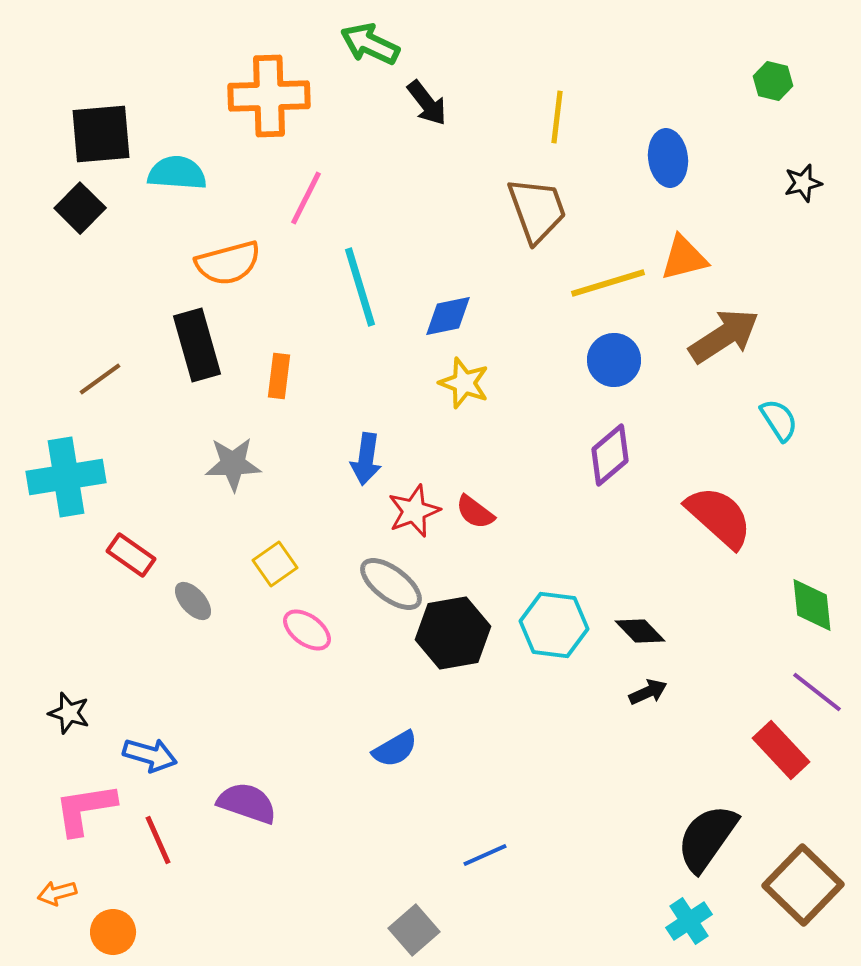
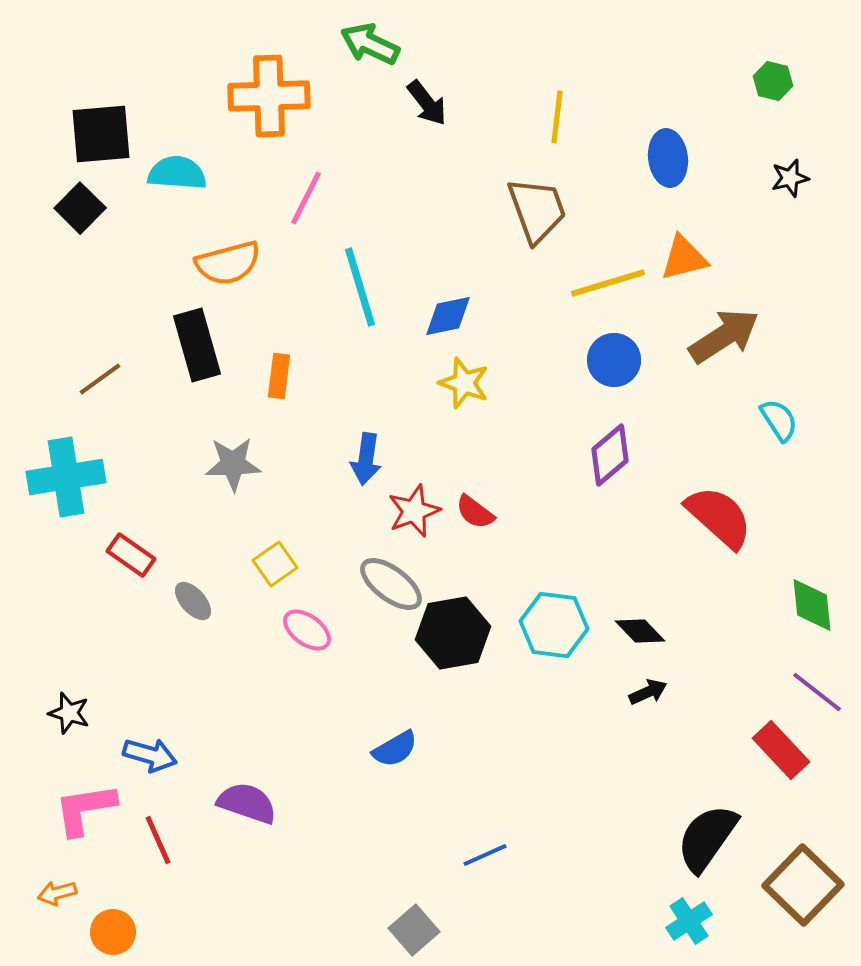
black star at (803, 183): moved 13 px left, 5 px up
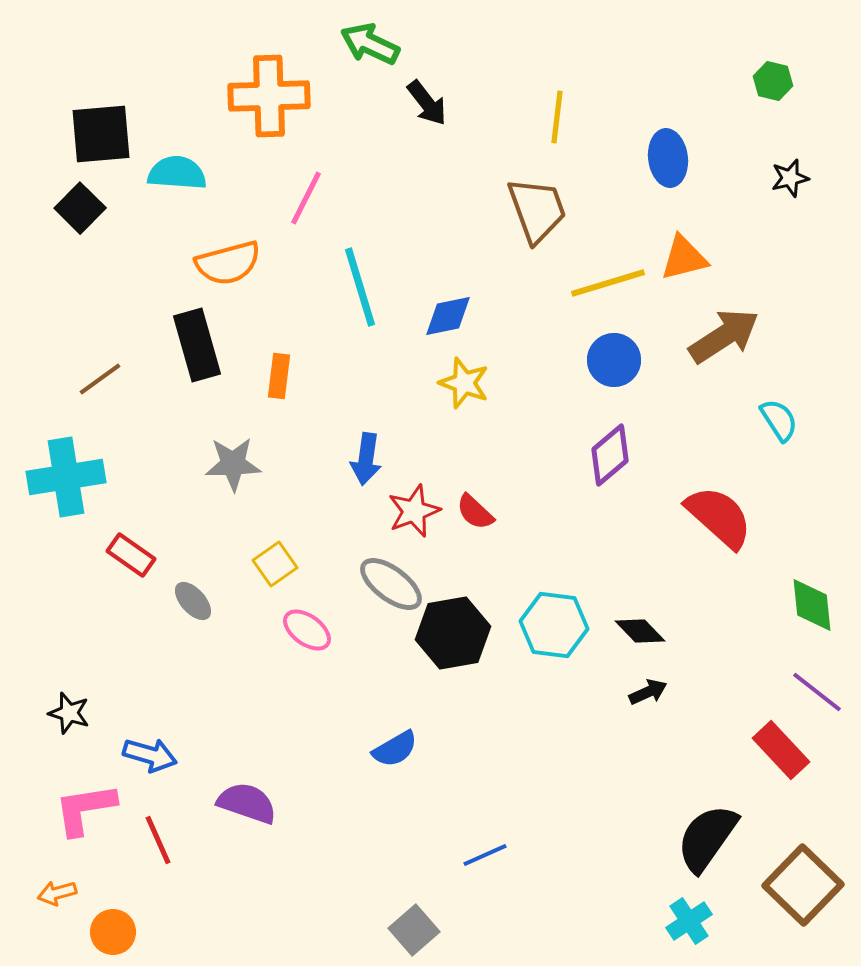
red semicircle at (475, 512): rotated 6 degrees clockwise
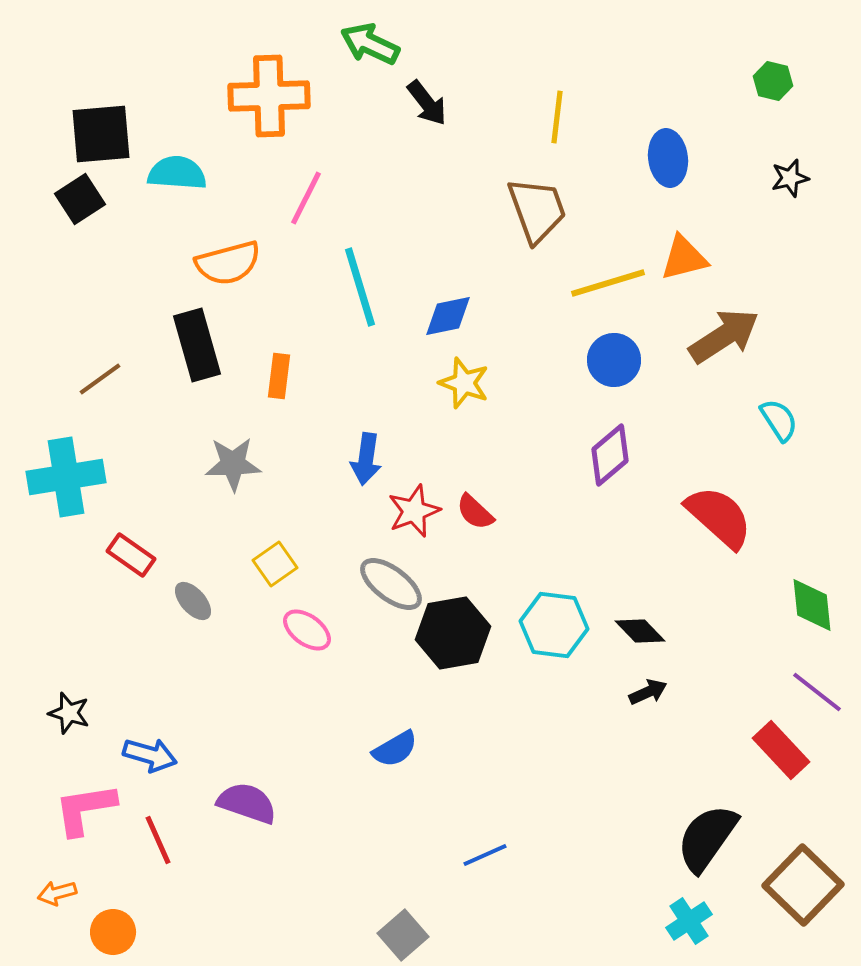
black square at (80, 208): moved 9 px up; rotated 12 degrees clockwise
gray square at (414, 930): moved 11 px left, 5 px down
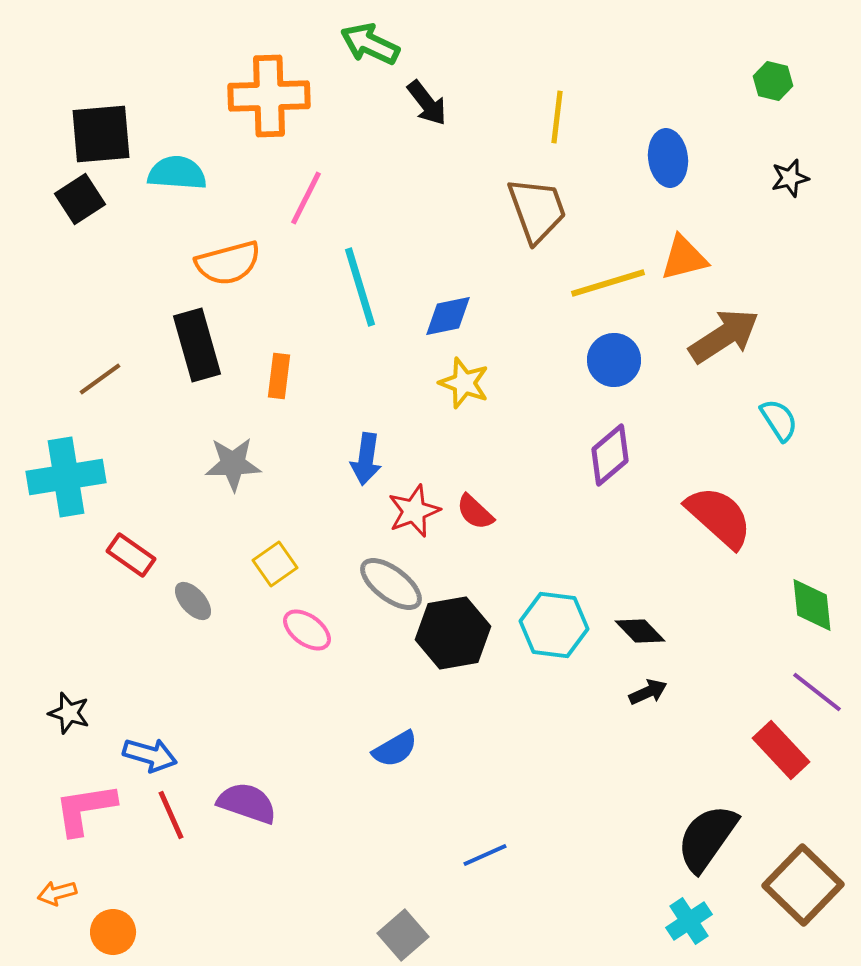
red line at (158, 840): moved 13 px right, 25 px up
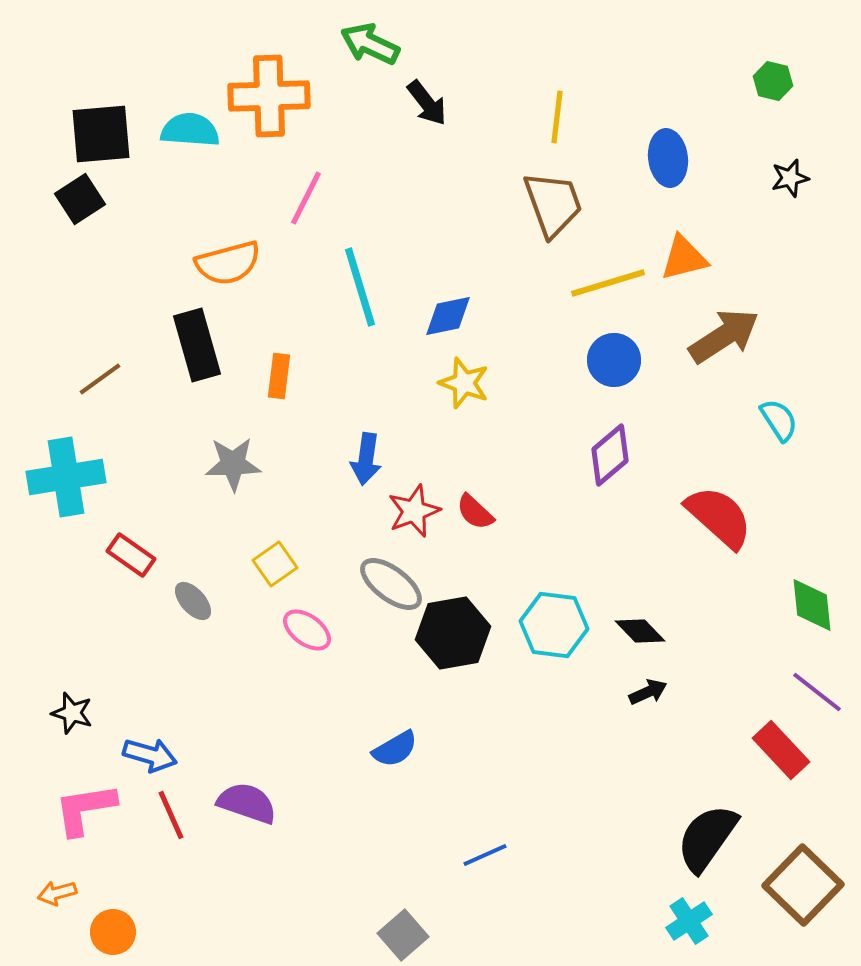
cyan semicircle at (177, 173): moved 13 px right, 43 px up
brown trapezoid at (537, 210): moved 16 px right, 6 px up
black star at (69, 713): moved 3 px right
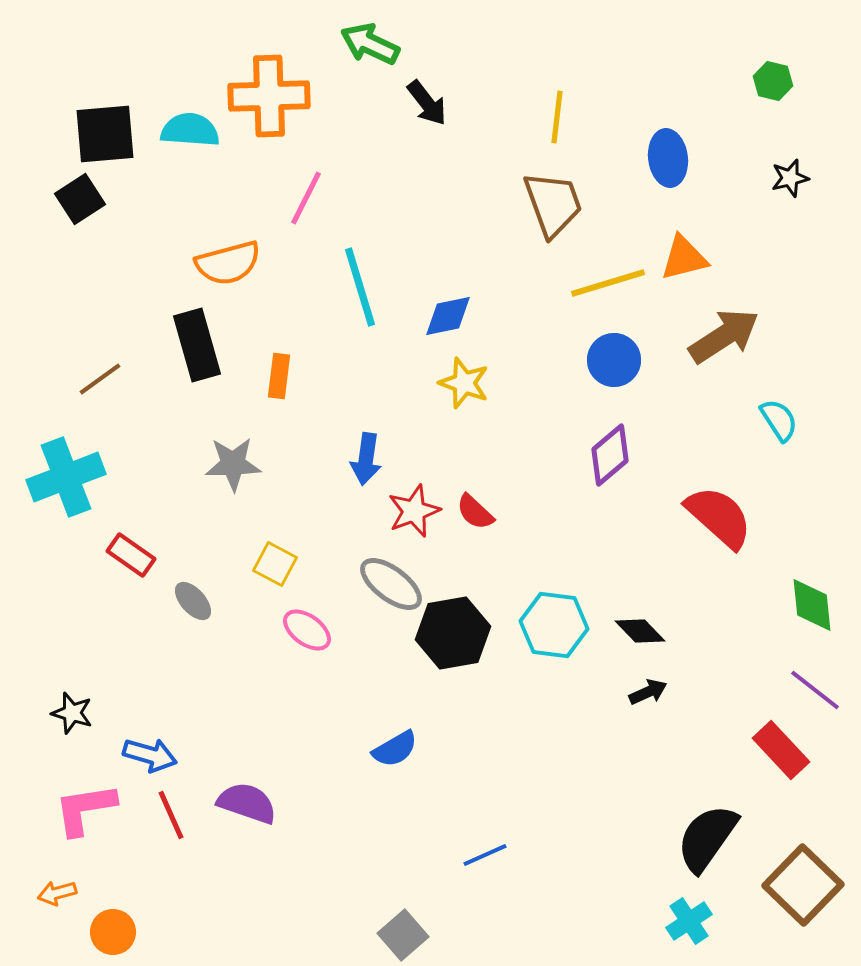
black square at (101, 134): moved 4 px right
cyan cross at (66, 477): rotated 12 degrees counterclockwise
yellow square at (275, 564): rotated 27 degrees counterclockwise
purple line at (817, 692): moved 2 px left, 2 px up
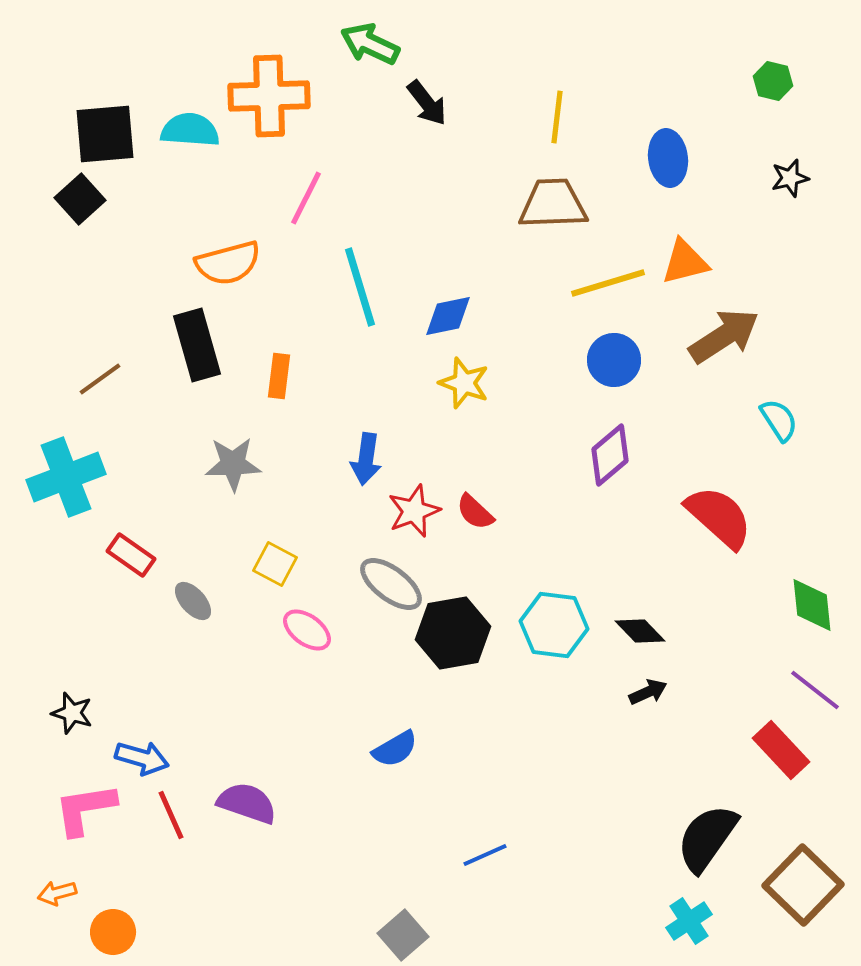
black square at (80, 199): rotated 9 degrees counterclockwise
brown trapezoid at (553, 204): rotated 72 degrees counterclockwise
orange triangle at (684, 258): moved 1 px right, 4 px down
blue arrow at (150, 755): moved 8 px left, 3 px down
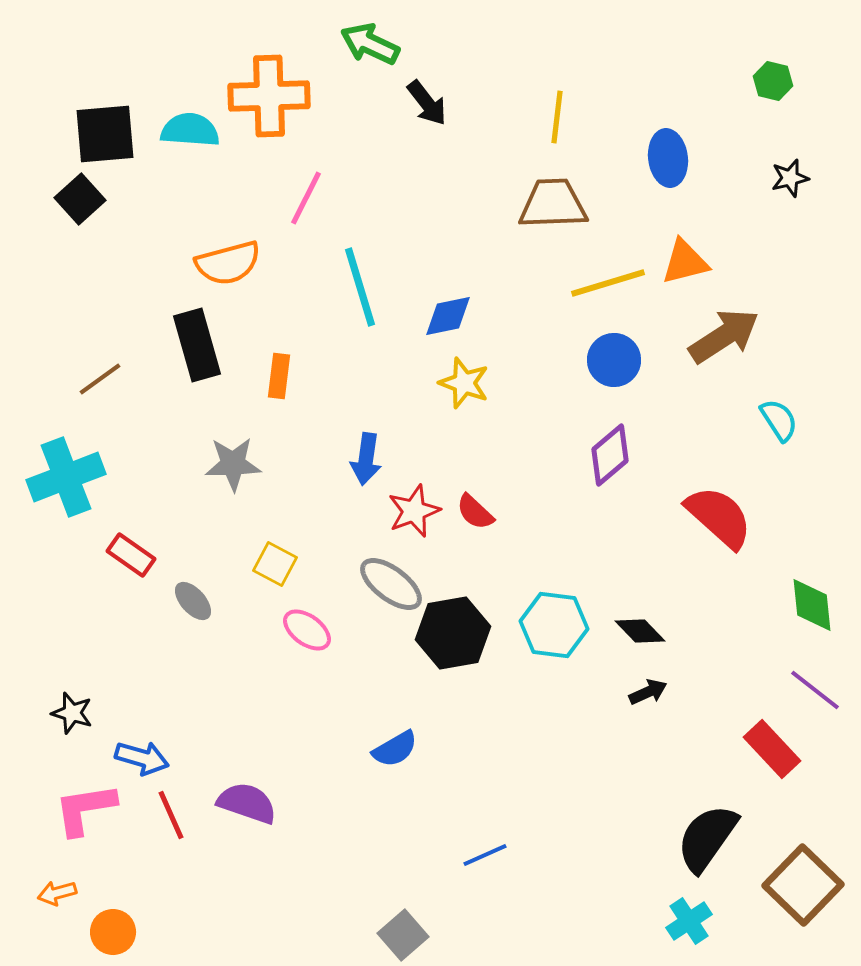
red rectangle at (781, 750): moved 9 px left, 1 px up
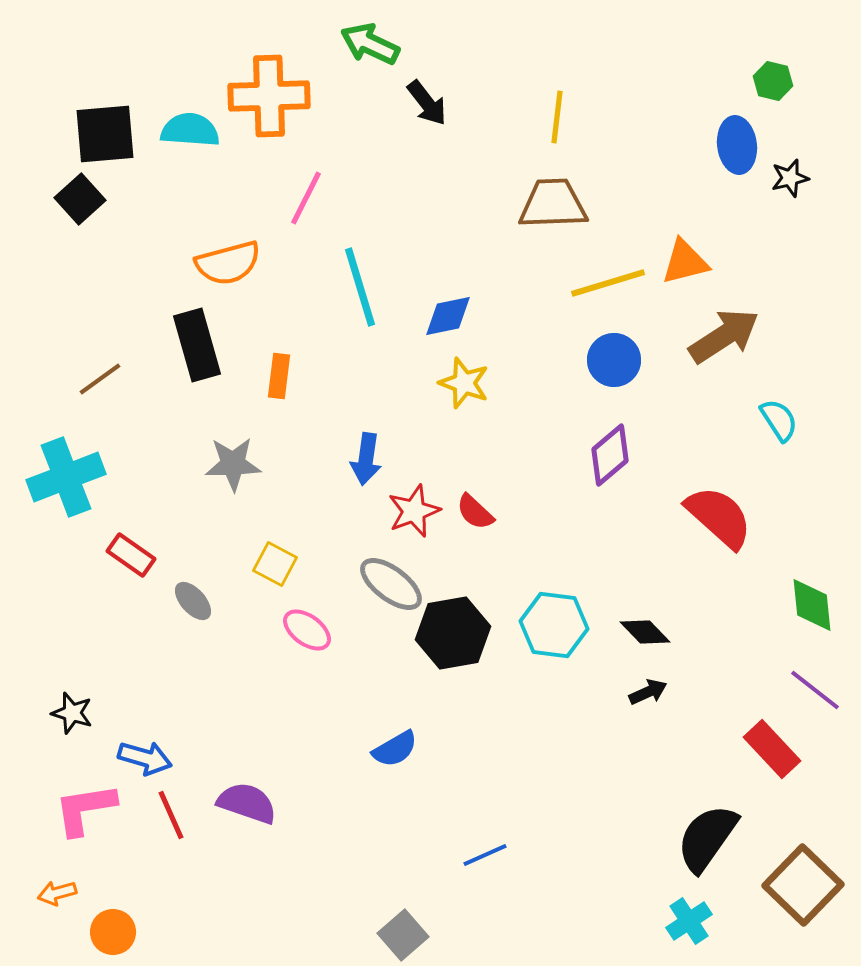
blue ellipse at (668, 158): moved 69 px right, 13 px up
black diamond at (640, 631): moved 5 px right, 1 px down
blue arrow at (142, 758): moved 3 px right
